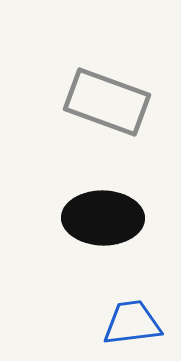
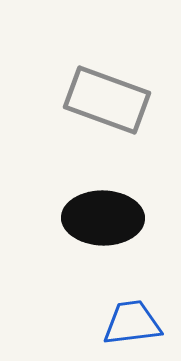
gray rectangle: moved 2 px up
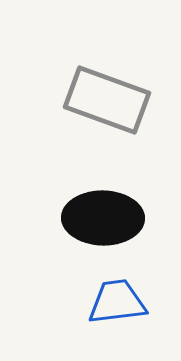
blue trapezoid: moved 15 px left, 21 px up
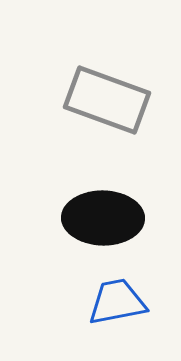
blue trapezoid: rotated 4 degrees counterclockwise
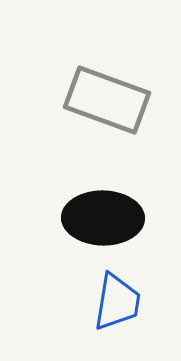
blue trapezoid: rotated 110 degrees clockwise
